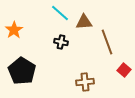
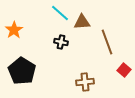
brown triangle: moved 2 px left
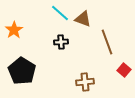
brown triangle: moved 1 px right, 3 px up; rotated 24 degrees clockwise
black cross: rotated 16 degrees counterclockwise
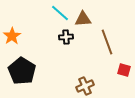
brown triangle: rotated 24 degrees counterclockwise
orange star: moved 2 px left, 6 px down
black cross: moved 5 px right, 5 px up
red square: rotated 24 degrees counterclockwise
brown cross: moved 4 px down; rotated 18 degrees counterclockwise
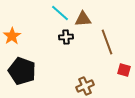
black pentagon: rotated 12 degrees counterclockwise
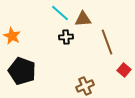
orange star: rotated 12 degrees counterclockwise
red square: rotated 24 degrees clockwise
